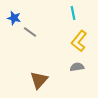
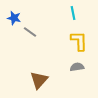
yellow L-shape: rotated 140 degrees clockwise
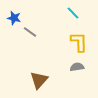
cyan line: rotated 32 degrees counterclockwise
yellow L-shape: moved 1 px down
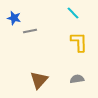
gray line: moved 1 px up; rotated 48 degrees counterclockwise
gray semicircle: moved 12 px down
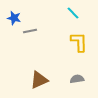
brown triangle: rotated 24 degrees clockwise
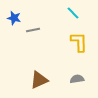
gray line: moved 3 px right, 1 px up
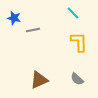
gray semicircle: rotated 128 degrees counterclockwise
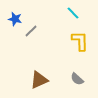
blue star: moved 1 px right, 1 px down
gray line: moved 2 px left, 1 px down; rotated 32 degrees counterclockwise
yellow L-shape: moved 1 px right, 1 px up
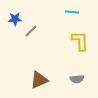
cyan line: moved 1 px left, 1 px up; rotated 40 degrees counterclockwise
blue star: rotated 16 degrees counterclockwise
gray semicircle: rotated 48 degrees counterclockwise
